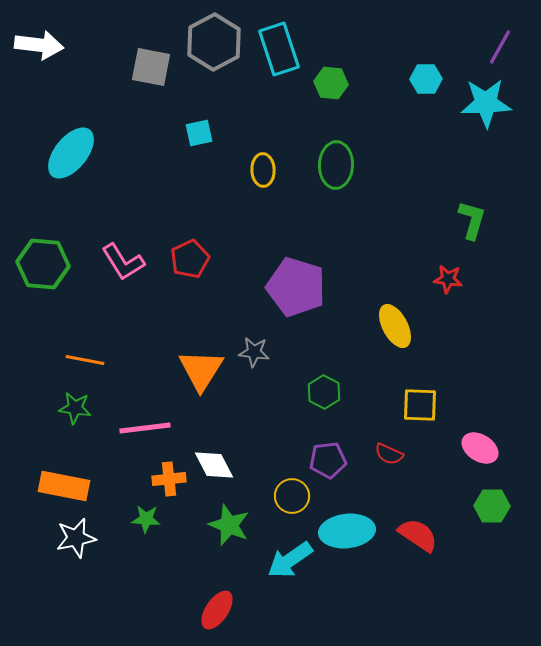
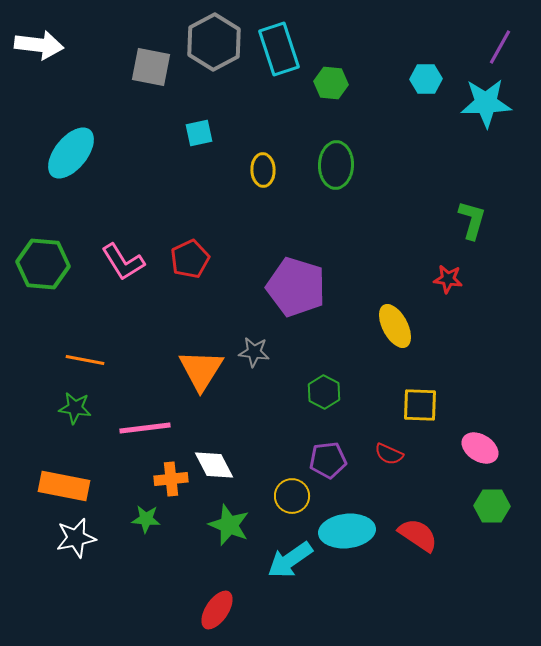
orange cross at (169, 479): moved 2 px right
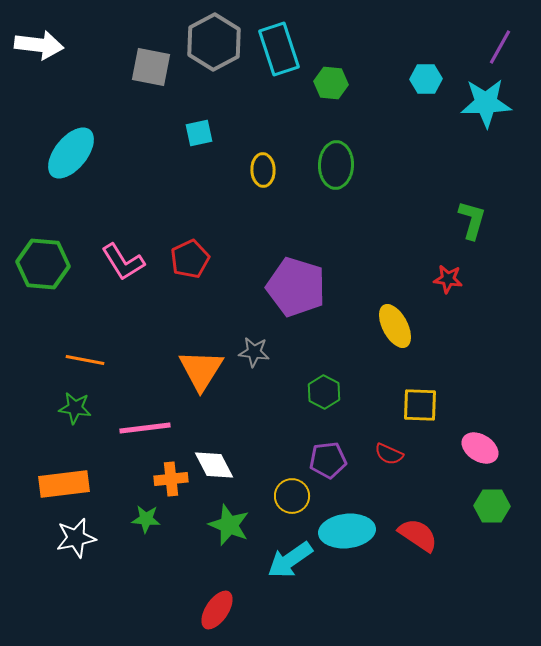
orange rectangle at (64, 486): moved 2 px up; rotated 18 degrees counterclockwise
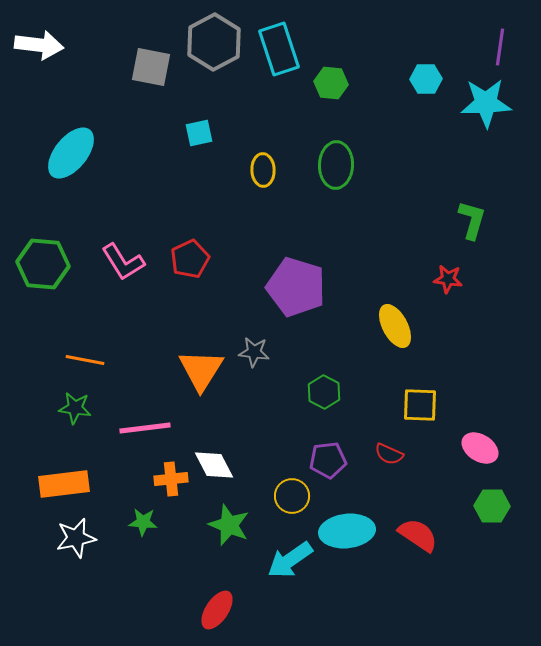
purple line at (500, 47): rotated 21 degrees counterclockwise
green star at (146, 519): moved 3 px left, 3 px down
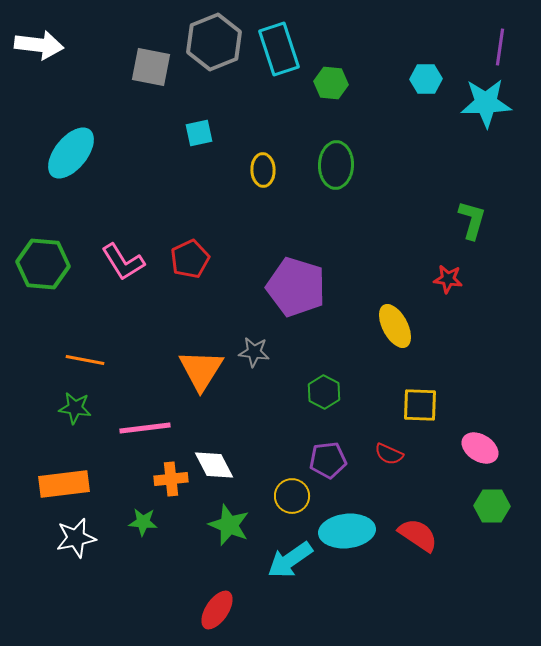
gray hexagon at (214, 42): rotated 6 degrees clockwise
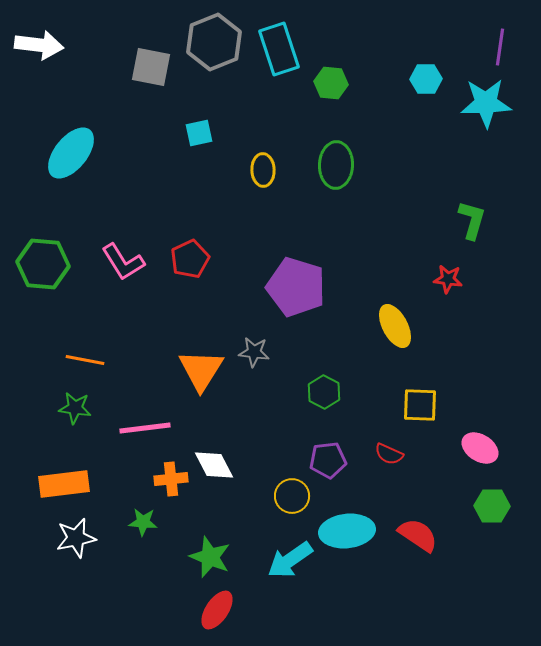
green star at (229, 525): moved 19 px left, 32 px down
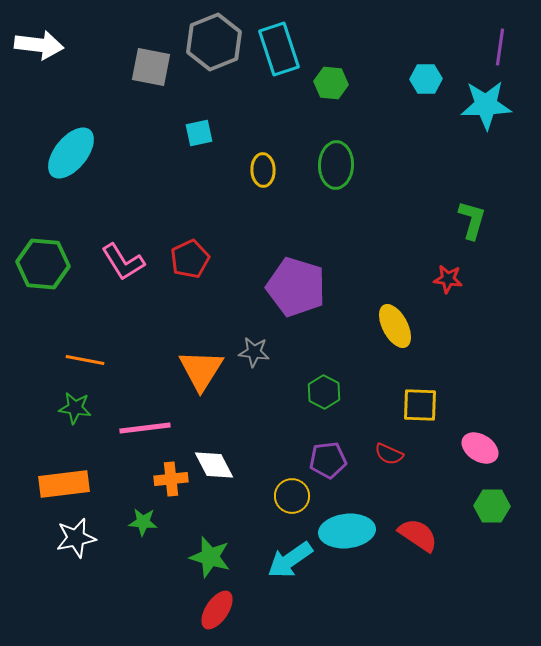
cyan star at (486, 103): moved 2 px down
green star at (210, 557): rotated 6 degrees counterclockwise
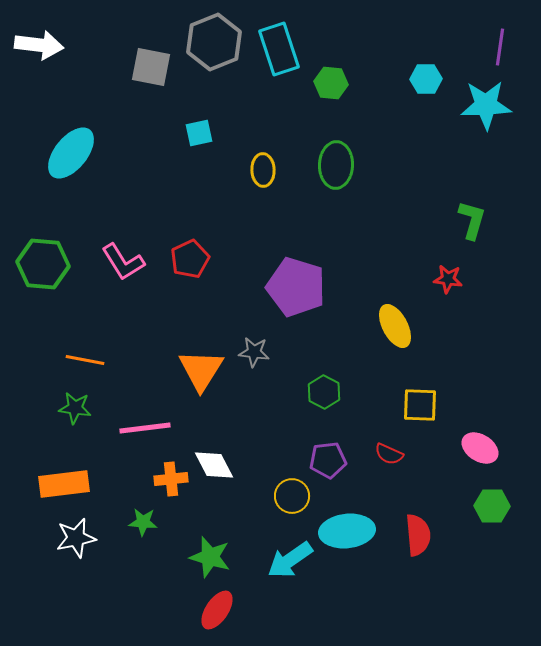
red semicircle at (418, 535): rotated 51 degrees clockwise
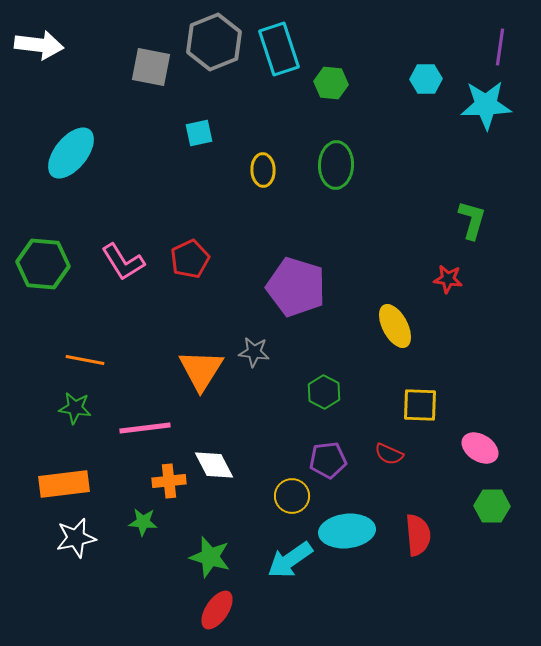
orange cross at (171, 479): moved 2 px left, 2 px down
